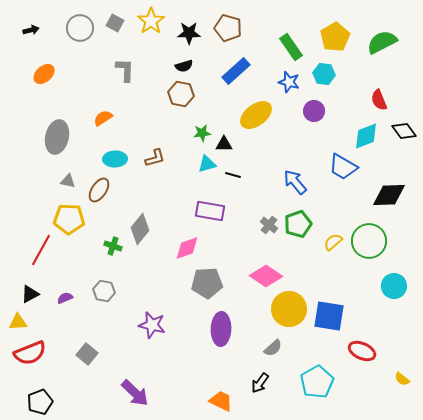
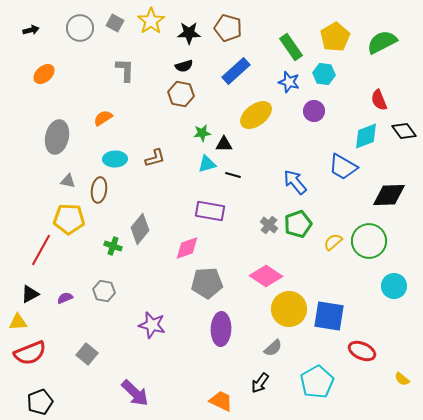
brown ellipse at (99, 190): rotated 25 degrees counterclockwise
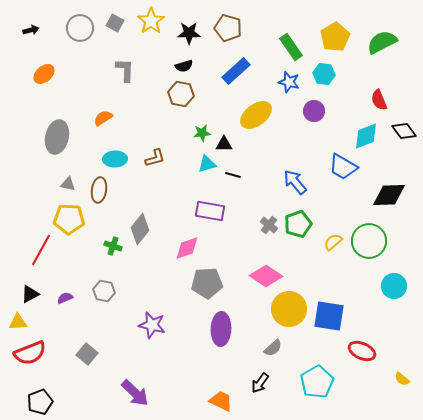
gray triangle at (68, 181): moved 3 px down
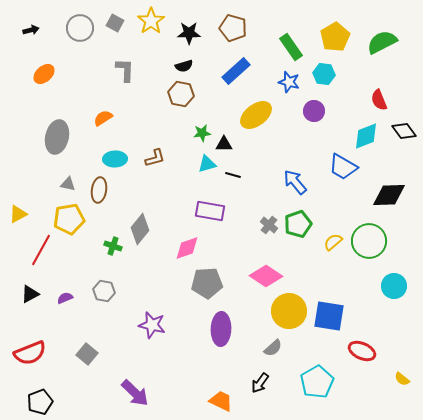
brown pentagon at (228, 28): moved 5 px right
yellow pentagon at (69, 219): rotated 12 degrees counterclockwise
yellow circle at (289, 309): moved 2 px down
yellow triangle at (18, 322): moved 108 px up; rotated 24 degrees counterclockwise
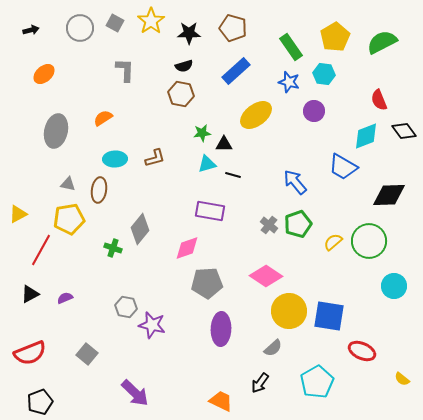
gray ellipse at (57, 137): moved 1 px left, 6 px up
green cross at (113, 246): moved 2 px down
gray hexagon at (104, 291): moved 22 px right, 16 px down
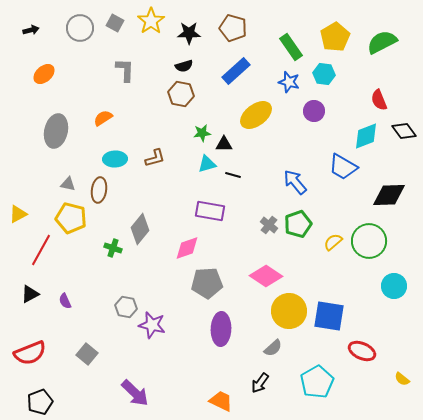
yellow pentagon at (69, 219): moved 2 px right, 1 px up; rotated 24 degrees clockwise
purple semicircle at (65, 298): moved 3 px down; rotated 91 degrees counterclockwise
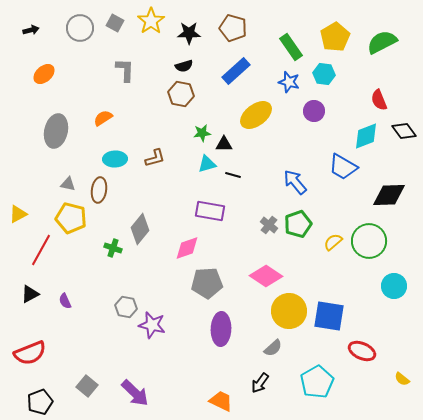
gray square at (87, 354): moved 32 px down
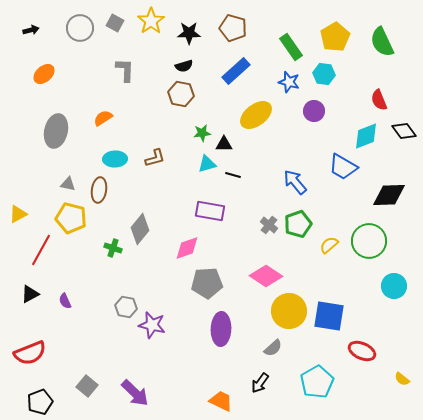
green semicircle at (382, 42): rotated 88 degrees counterclockwise
yellow semicircle at (333, 242): moved 4 px left, 3 px down
